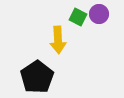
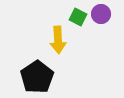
purple circle: moved 2 px right
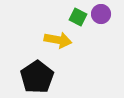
yellow arrow: rotated 76 degrees counterclockwise
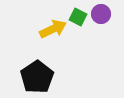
yellow arrow: moved 5 px left, 11 px up; rotated 36 degrees counterclockwise
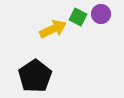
black pentagon: moved 2 px left, 1 px up
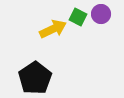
black pentagon: moved 2 px down
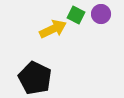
green square: moved 2 px left, 2 px up
black pentagon: rotated 12 degrees counterclockwise
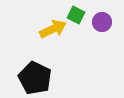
purple circle: moved 1 px right, 8 px down
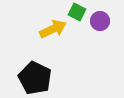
green square: moved 1 px right, 3 px up
purple circle: moved 2 px left, 1 px up
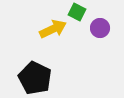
purple circle: moved 7 px down
